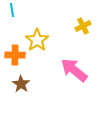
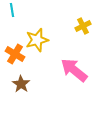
yellow star: rotated 20 degrees clockwise
orange cross: moved 1 px up; rotated 30 degrees clockwise
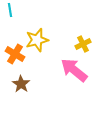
cyan line: moved 2 px left
yellow cross: moved 18 px down
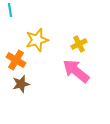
yellow cross: moved 4 px left
orange cross: moved 1 px right, 6 px down
pink arrow: moved 2 px right, 1 px down
brown star: rotated 24 degrees clockwise
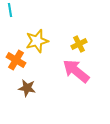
yellow star: moved 1 px down
brown star: moved 6 px right, 4 px down; rotated 24 degrees clockwise
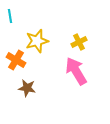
cyan line: moved 6 px down
yellow cross: moved 2 px up
pink arrow: rotated 20 degrees clockwise
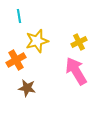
cyan line: moved 9 px right
orange cross: rotated 30 degrees clockwise
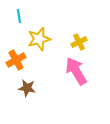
yellow star: moved 2 px right, 2 px up
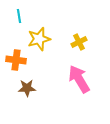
orange cross: rotated 36 degrees clockwise
pink arrow: moved 3 px right, 8 px down
brown star: rotated 12 degrees counterclockwise
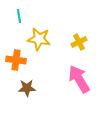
yellow star: rotated 25 degrees clockwise
